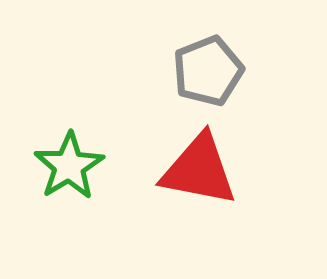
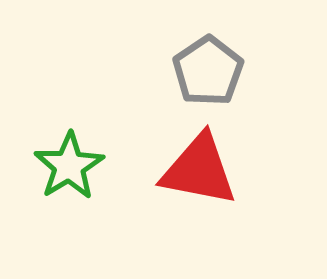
gray pentagon: rotated 12 degrees counterclockwise
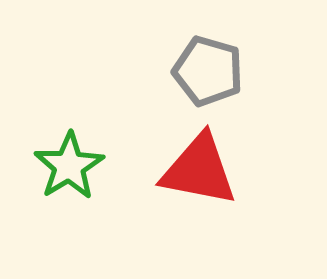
gray pentagon: rotated 22 degrees counterclockwise
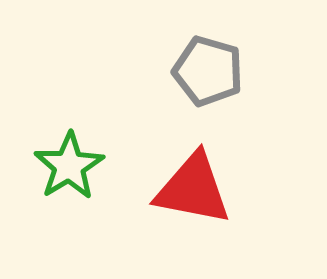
red triangle: moved 6 px left, 19 px down
